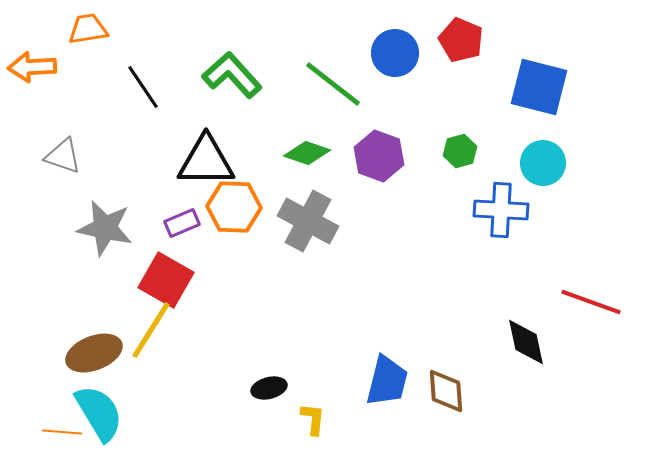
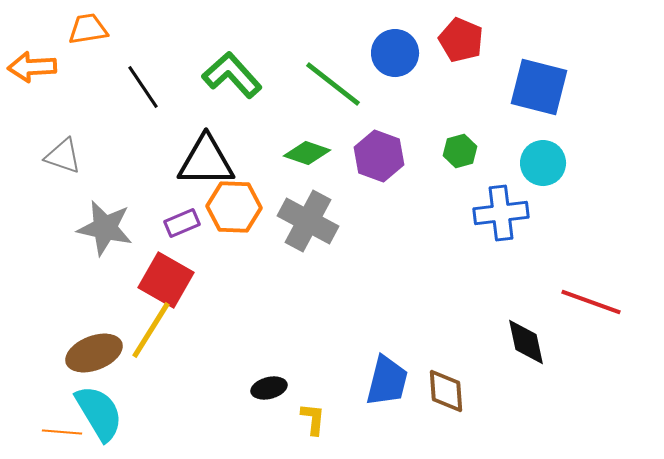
blue cross: moved 3 px down; rotated 10 degrees counterclockwise
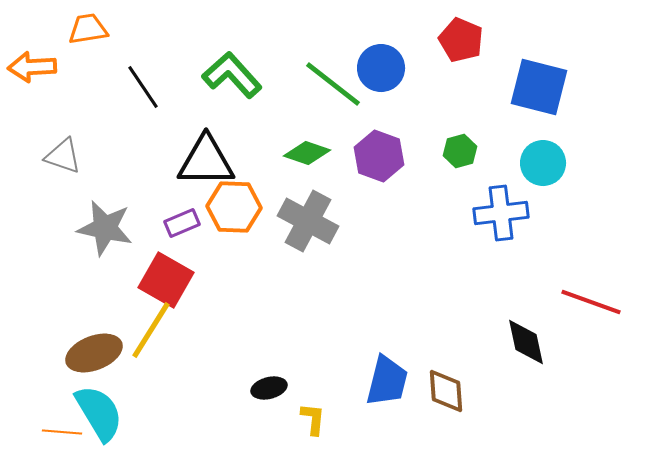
blue circle: moved 14 px left, 15 px down
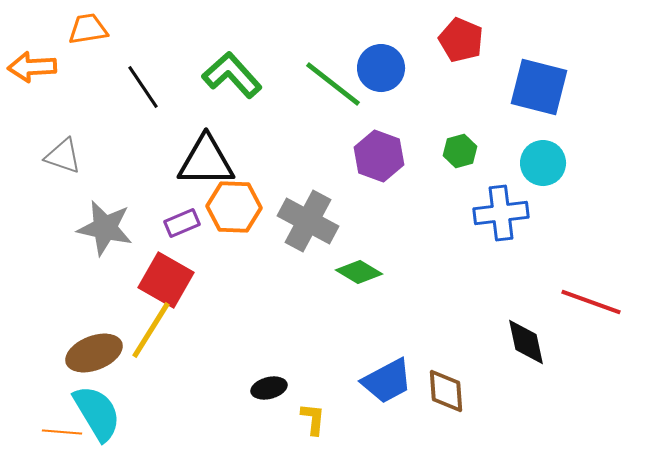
green diamond: moved 52 px right, 119 px down; rotated 12 degrees clockwise
blue trapezoid: rotated 48 degrees clockwise
cyan semicircle: moved 2 px left
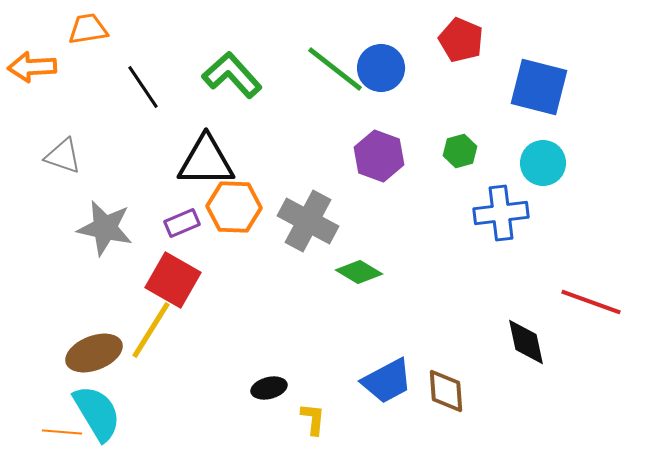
green line: moved 2 px right, 15 px up
red square: moved 7 px right
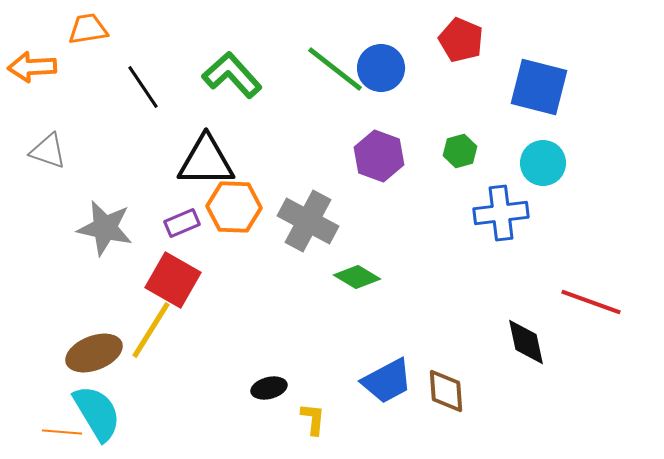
gray triangle: moved 15 px left, 5 px up
green diamond: moved 2 px left, 5 px down
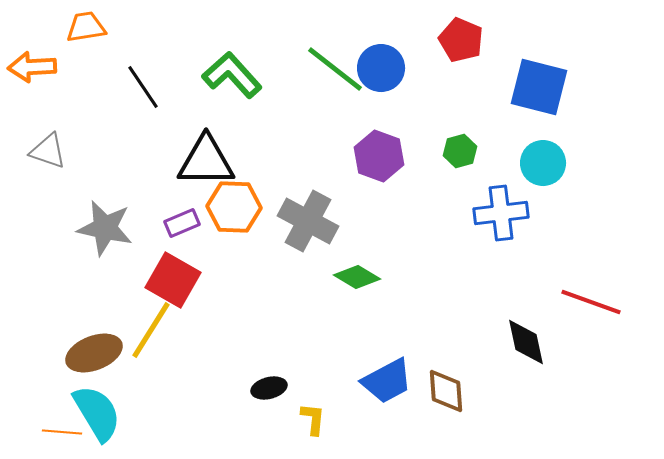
orange trapezoid: moved 2 px left, 2 px up
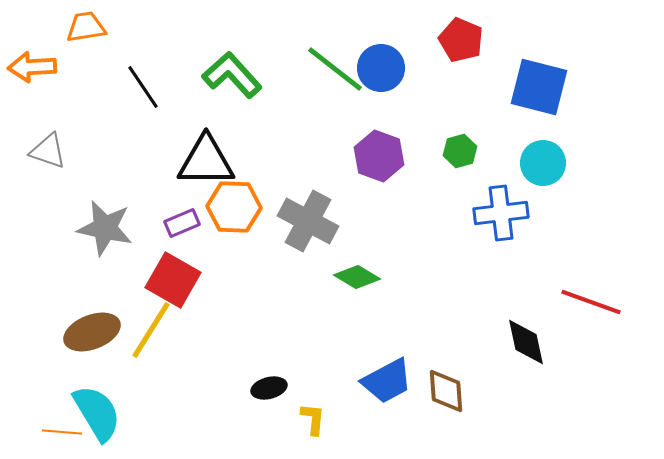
brown ellipse: moved 2 px left, 21 px up
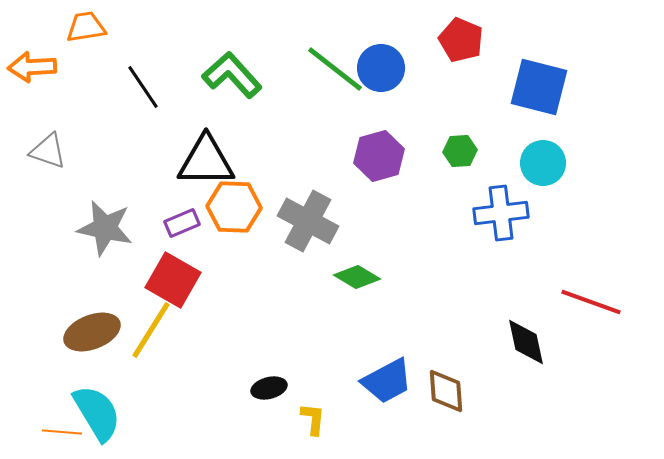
green hexagon: rotated 12 degrees clockwise
purple hexagon: rotated 24 degrees clockwise
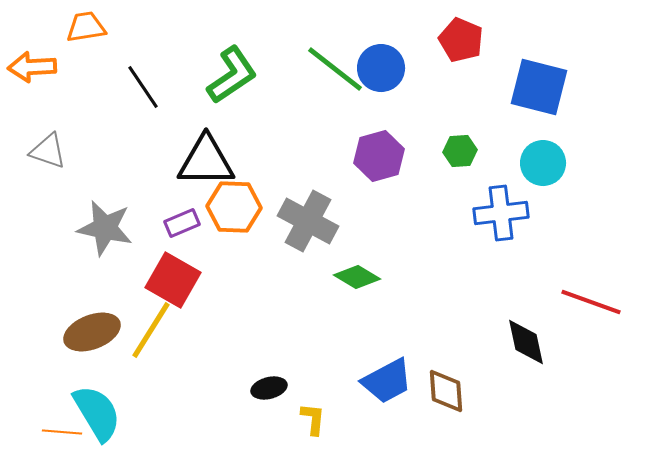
green L-shape: rotated 98 degrees clockwise
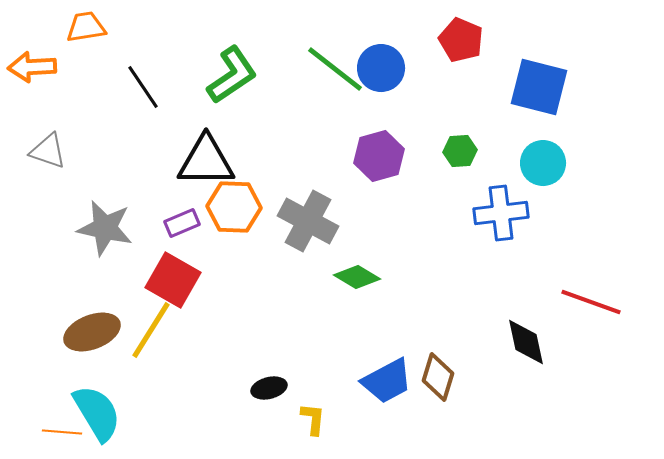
brown diamond: moved 8 px left, 14 px up; rotated 21 degrees clockwise
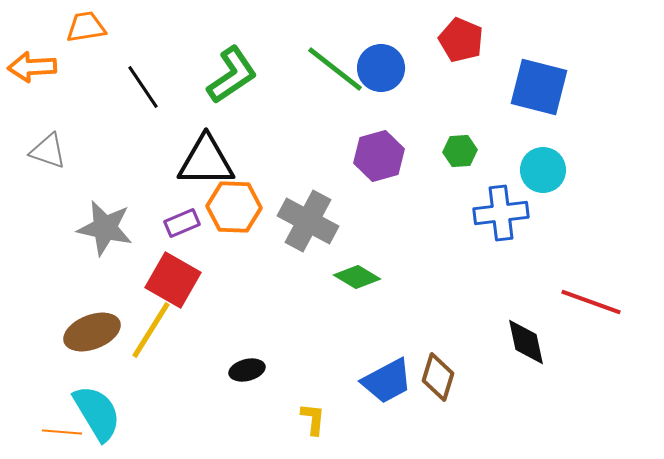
cyan circle: moved 7 px down
black ellipse: moved 22 px left, 18 px up
